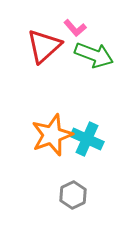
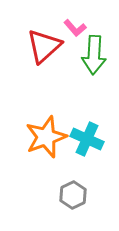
green arrow: rotated 72 degrees clockwise
orange star: moved 6 px left, 2 px down
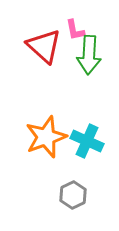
pink L-shape: moved 2 px down; rotated 30 degrees clockwise
red triangle: rotated 36 degrees counterclockwise
green arrow: moved 5 px left
cyan cross: moved 2 px down
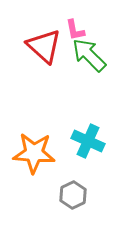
green arrow: rotated 132 degrees clockwise
orange star: moved 12 px left, 16 px down; rotated 24 degrees clockwise
cyan cross: moved 1 px right
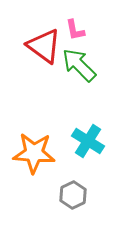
red triangle: rotated 6 degrees counterclockwise
green arrow: moved 10 px left, 10 px down
cyan cross: rotated 8 degrees clockwise
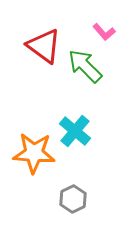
pink L-shape: moved 29 px right, 2 px down; rotated 30 degrees counterclockwise
green arrow: moved 6 px right, 1 px down
cyan cross: moved 13 px left, 10 px up; rotated 8 degrees clockwise
gray hexagon: moved 4 px down
